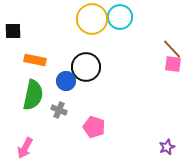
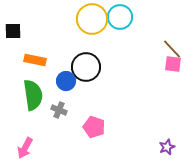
green semicircle: rotated 20 degrees counterclockwise
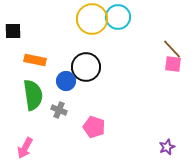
cyan circle: moved 2 px left
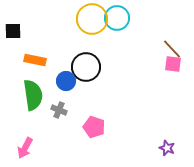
cyan circle: moved 1 px left, 1 px down
purple star: moved 1 px down; rotated 28 degrees counterclockwise
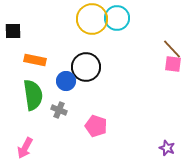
pink pentagon: moved 2 px right, 1 px up
